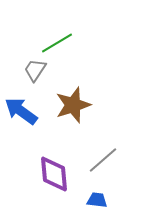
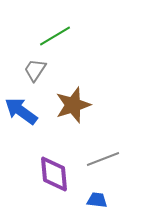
green line: moved 2 px left, 7 px up
gray line: moved 1 px up; rotated 20 degrees clockwise
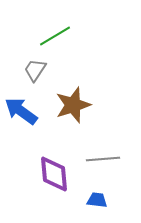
gray line: rotated 16 degrees clockwise
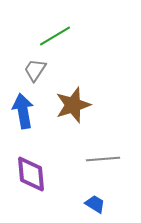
blue arrow: moved 2 px right; rotated 44 degrees clockwise
purple diamond: moved 23 px left
blue trapezoid: moved 2 px left, 4 px down; rotated 25 degrees clockwise
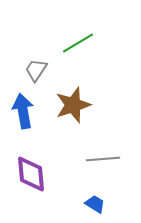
green line: moved 23 px right, 7 px down
gray trapezoid: moved 1 px right
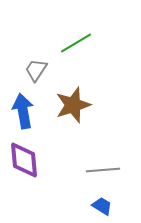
green line: moved 2 px left
gray line: moved 11 px down
purple diamond: moved 7 px left, 14 px up
blue trapezoid: moved 7 px right, 2 px down
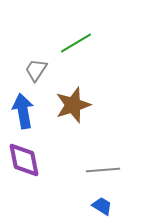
purple diamond: rotated 6 degrees counterclockwise
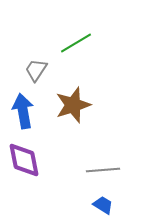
blue trapezoid: moved 1 px right, 1 px up
